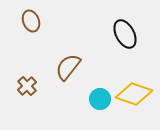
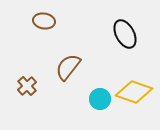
brown ellipse: moved 13 px right; rotated 60 degrees counterclockwise
yellow diamond: moved 2 px up
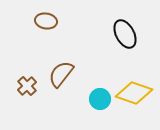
brown ellipse: moved 2 px right
brown semicircle: moved 7 px left, 7 px down
yellow diamond: moved 1 px down
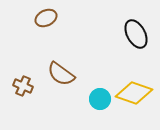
brown ellipse: moved 3 px up; rotated 35 degrees counterclockwise
black ellipse: moved 11 px right
brown semicircle: rotated 92 degrees counterclockwise
brown cross: moved 4 px left; rotated 24 degrees counterclockwise
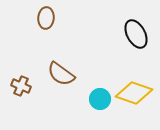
brown ellipse: rotated 60 degrees counterclockwise
brown cross: moved 2 px left
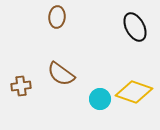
brown ellipse: moved 11 px right, 1 px up
black ellipse: moved 1 px left, 7 px up
brown cross: rotated 30 degrees counterclockwise
yellow diamond: moved 1 px up
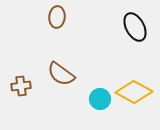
yellow diamond: rotated 9 degrees clockwise
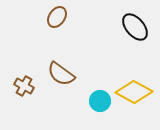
brown ellipse: rotated 30 degrees clockwise
black ellipse: rotated 12 degrees counterclockwise
brown cross: moved 3 px right; rotated 36 degrees clockwise
cyan circle: moved 2 px down
